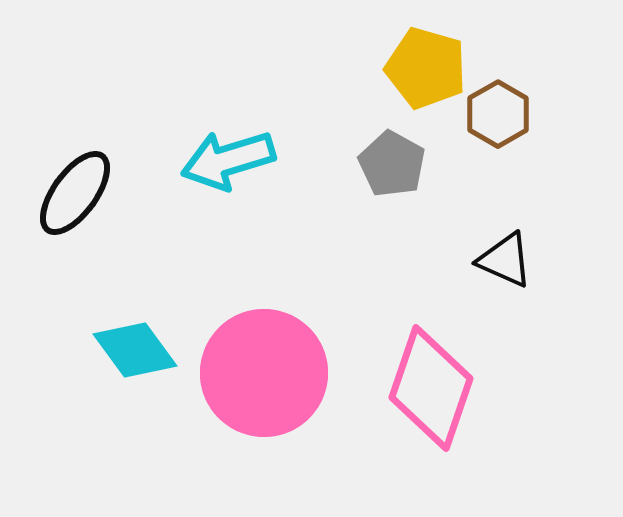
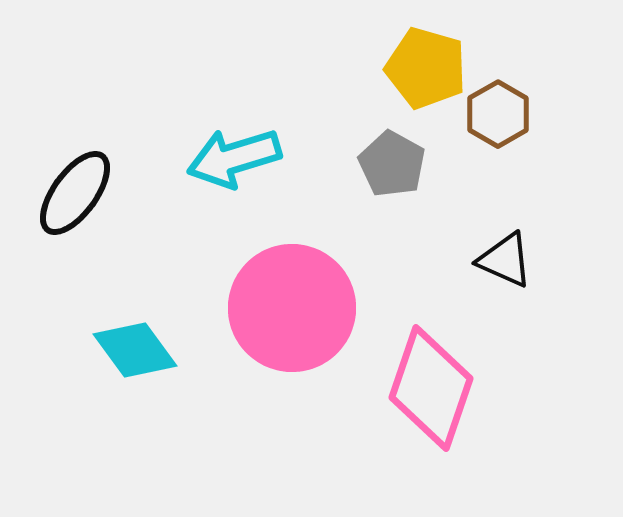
cyan arrow: moved 6 px right, 2 px up
pink circle: moved 28 px right, 65 px up
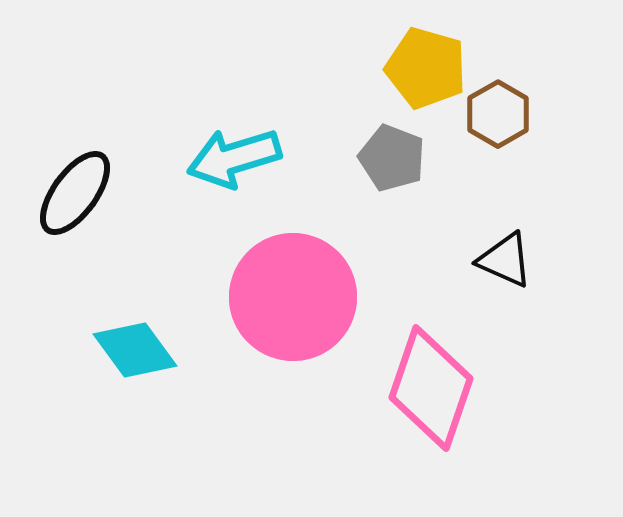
gray pentagon: moved 6 px up; rotated 8 degrees counterclockwise
pink circle: moved 1 px right, 11 px up
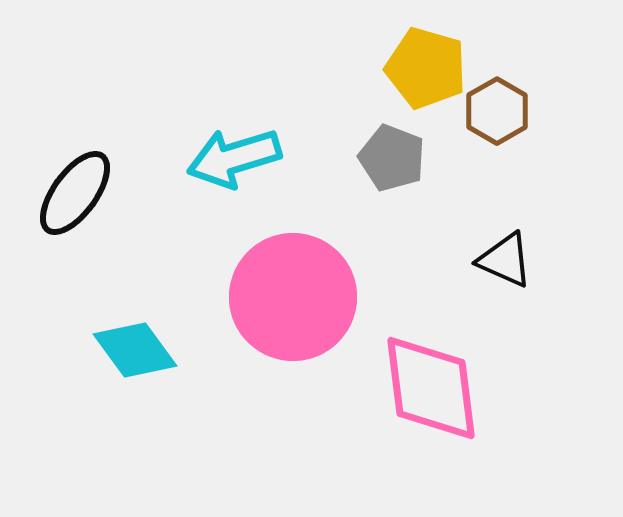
brown hexagon: moved 1 px left, 3 px up
pink diamond: rotated 26 degrees counterclockwise
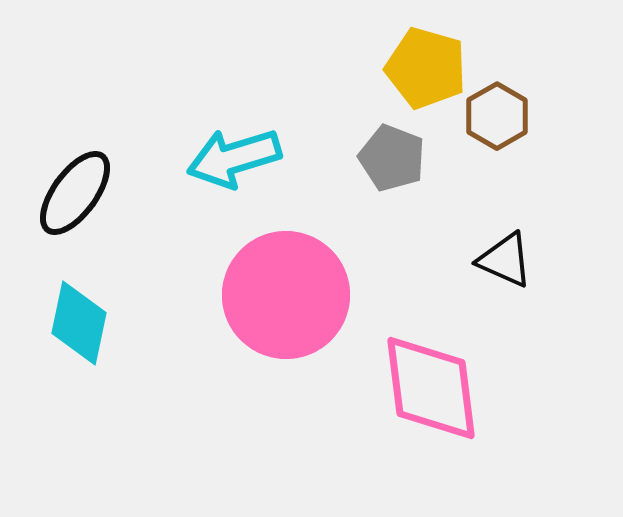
brown hexagon: moved 5 px down
pink circle: moved 7 px left, 2 px up
cyan diamond: moved 56 px left, 27 px up; rotated 48 degrees clockwise
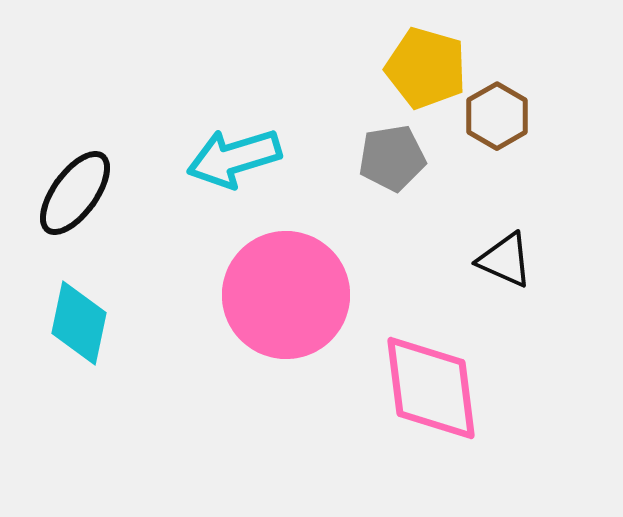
gray pentagon: rotated 30 degrees counterclockwise
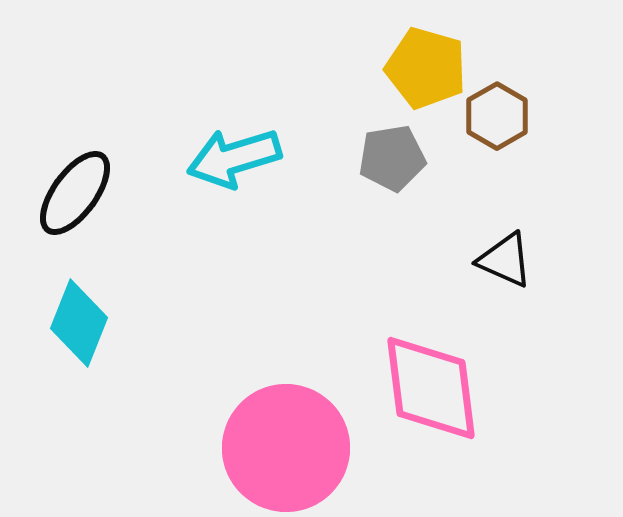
pink circle: moved 153 px down
cyan diamond: rotated 10 degrees clockwise
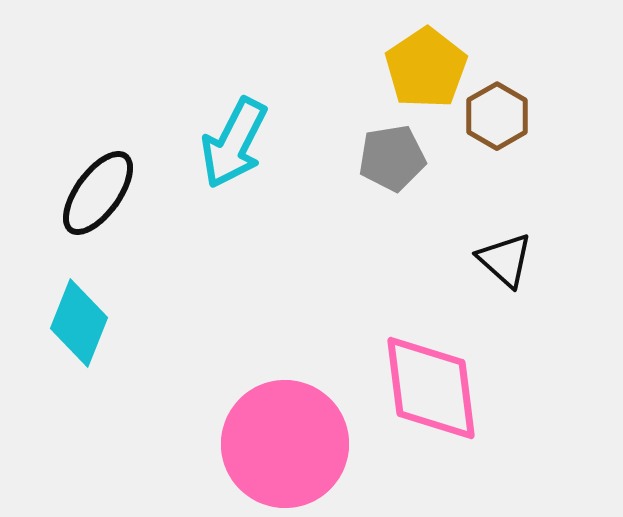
yellow pentagon: rotated 22 degrees clockwise
cyan arrow: moved 15 px up; rotated 46 degrees counterclockwise
black ellipse: moved 23 px right
black triangle: rotated 18 degrees clockwise
pink circle: moved 1 px left, 4 px up
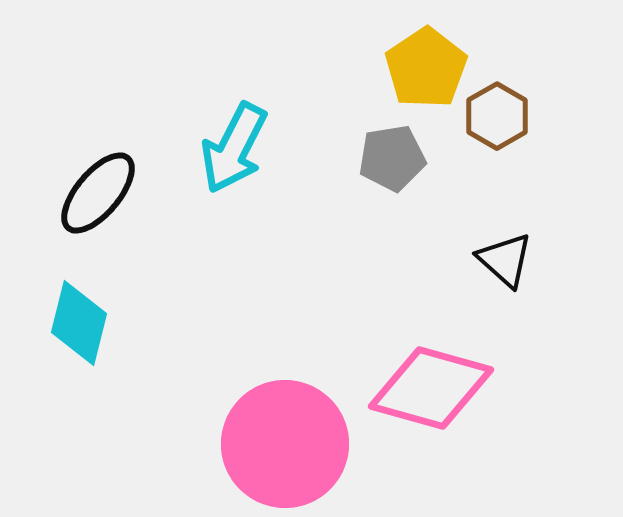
cyan arrow: moved 5 px down
black ellipse: rotated 4 degrees clockwise
cyan diamond: rotated 8 degrees counterclockwise
pink diamond: rotated 67 degrees counterclockwise
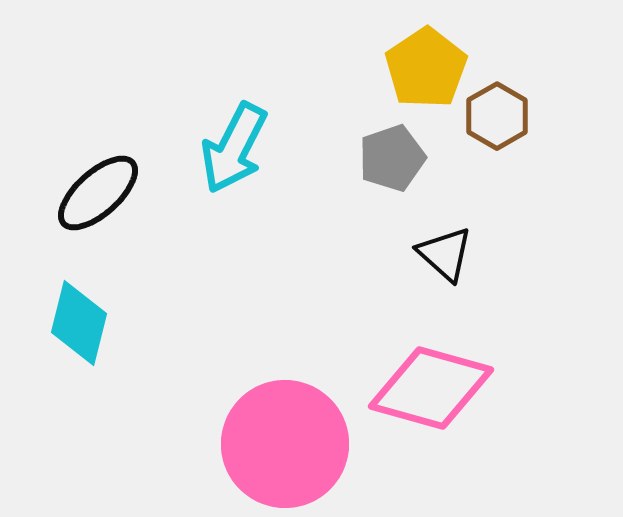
gray pentagon: rotated 10 degrees counterclockwise
black ellipse: rotated 8 degrees clockwise
black triangle: moved 60 px left, 6 px up
